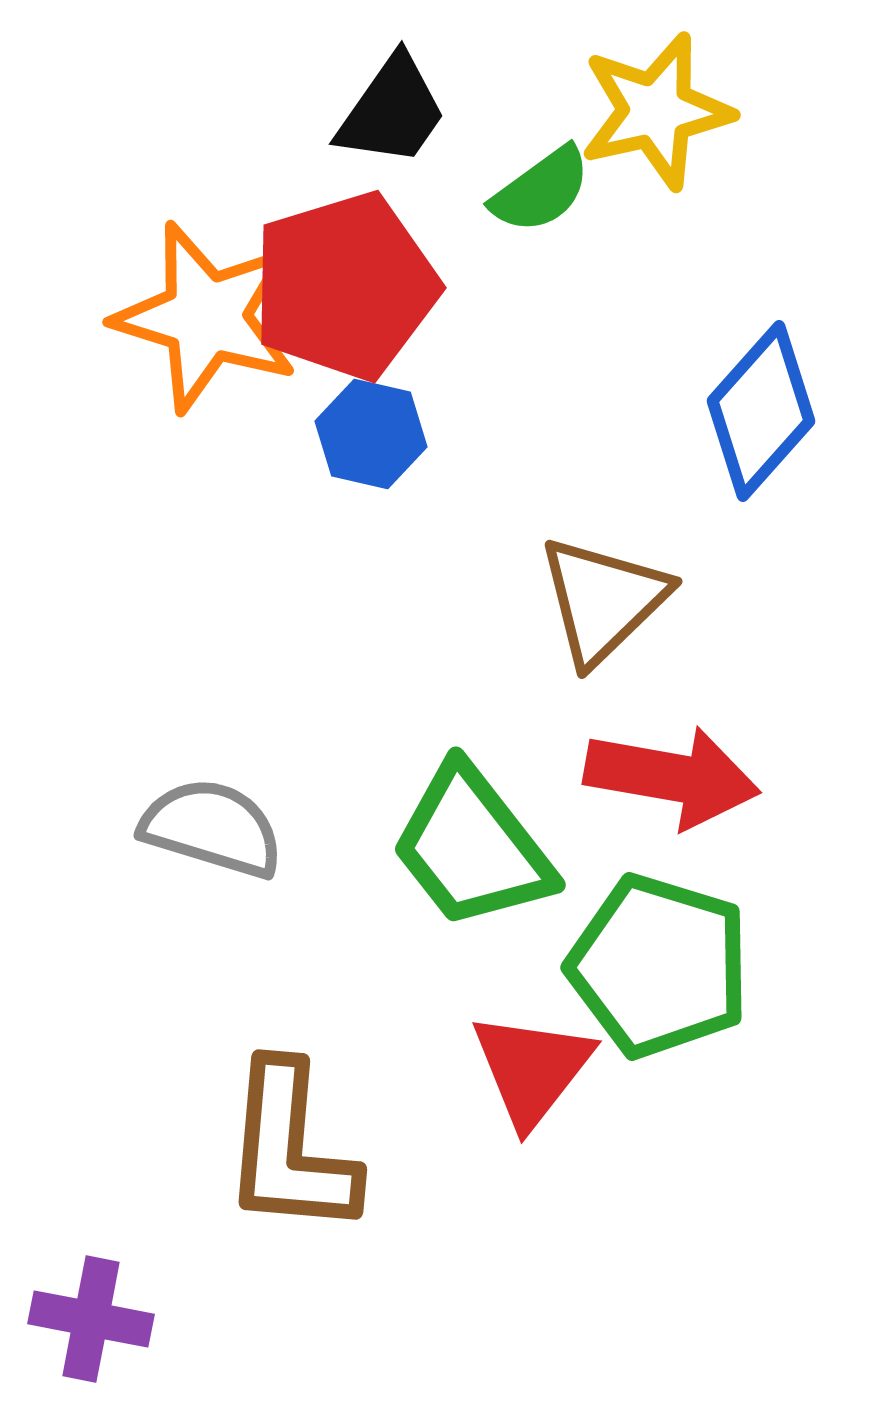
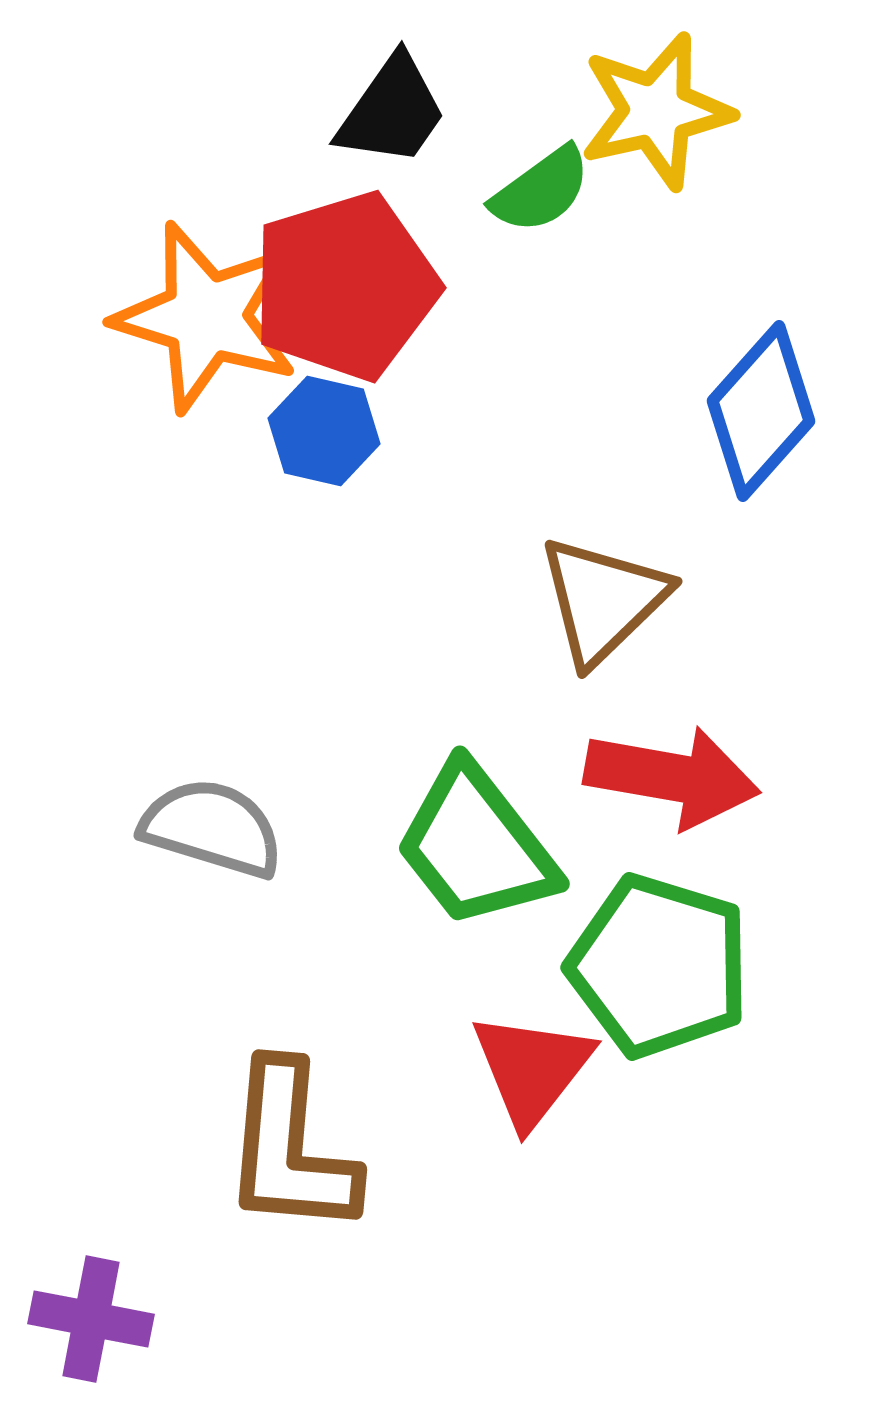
blue hexagon: moved 47 px left, 3 px up
green trapezoid: moved 4 px right, 1 px up
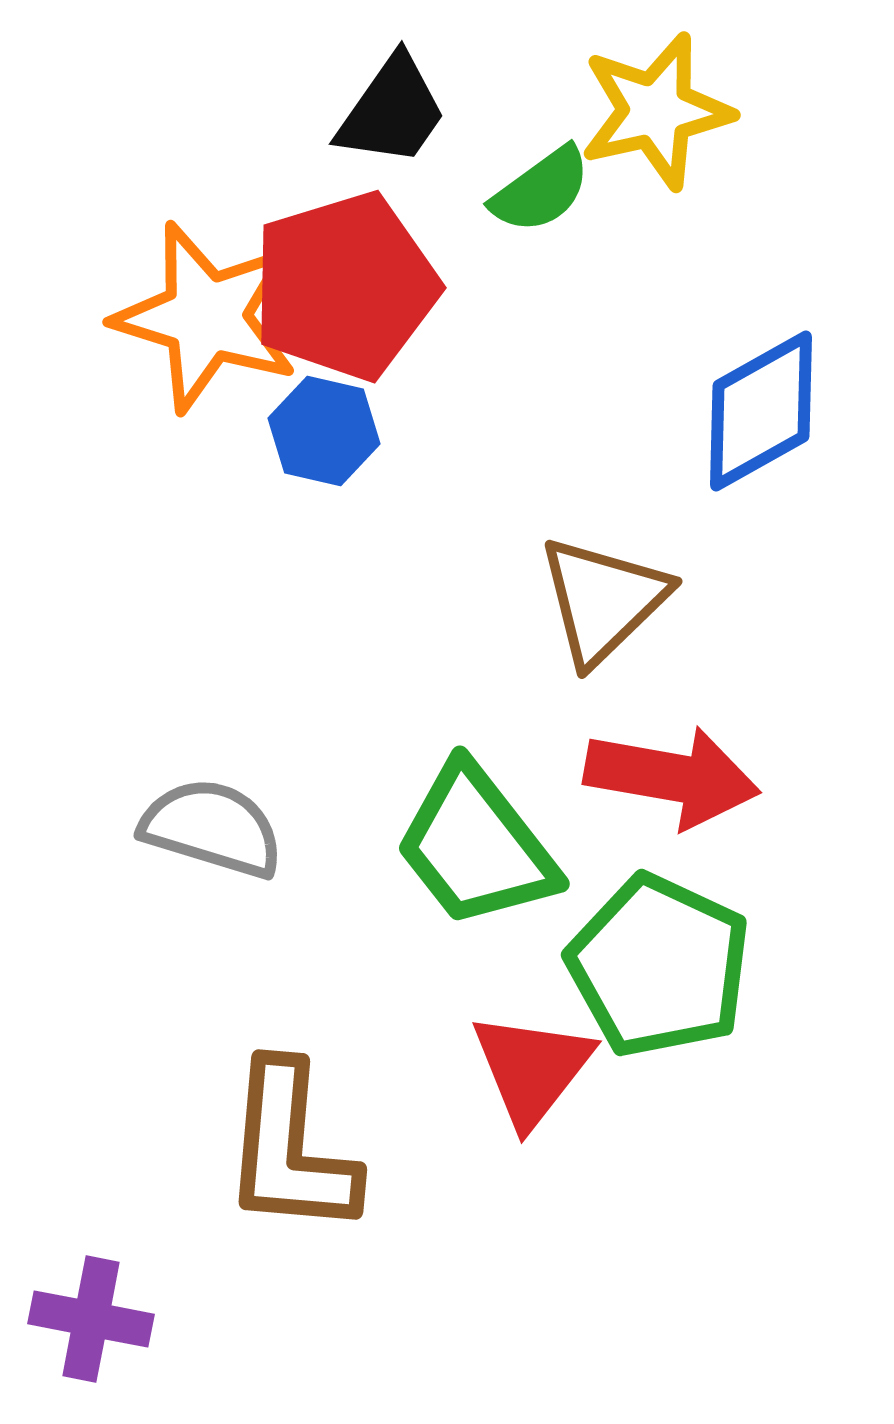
blue diamond: rotated 19 degrees clockwise
green pentagon: rotated 8 degrees clockwise
